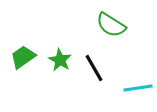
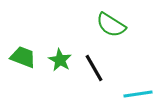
green trapezoid: rotated 56 degrees clockwise
cyan line: moved 6 px down
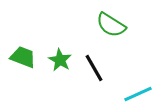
cyan line: rotated 16 degrees counterclockwise
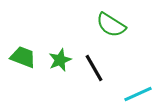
green star: rotated 20 degrees clockwise
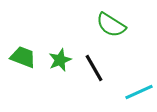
cyan line: moved 1 px right, 2 px up
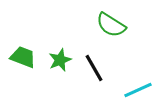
cyan line: moved 1 px left, 2 px up
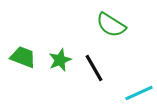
cyan line: moved 1 px right, 3 px down
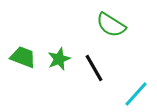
green star: moved 1 px left, 1 px up
cyan line: moved 3 px left, 1 px down; rotated 24 degrees counterclockwise
